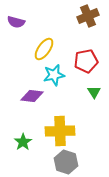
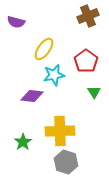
red pentagon: rotated 25 degrees counterclockwise
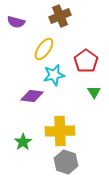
brown cross: moved 28 px left
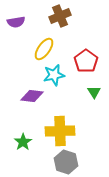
purple semicircle: rotated 24 degrees counterclockwise
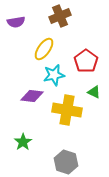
green triangle: rotated 32 degrees counterclockwise
yellow cross: moved 7 px right, 21 px up; rotated 12 degrees clockwise
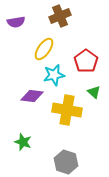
green triangle: rotated 16 degrees clockwise
green star: rotated 18 degrees counterclockwise
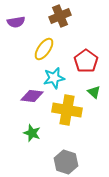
cyan star: moved 3 px down
green star: moved 9 px right, 9 px up
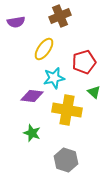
red pentagon: moved 2 px left, 1 px down; rotated 20 degrees clockwise
gray hexagon: moved 2 px up
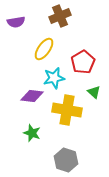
red pentagon: moved 1 px left; rotated 15 degrees counterclockwise
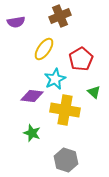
red pentagon: moved 2 px left, 3 px up
cyan star: moved 1 px right, 1 px down; rotated 15 degrees counterclockwise
yellow cross: moved 2 px left
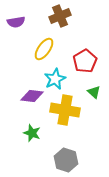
red pentagon: moved 4 px right, 2 px down
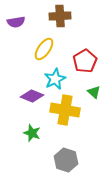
brown cross: rotated 20 degrees clockwise
purple diamond: rotated 15 degrees clockwise
